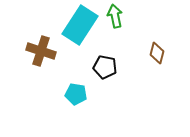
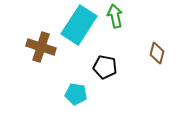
cyan rectangle: moved 1 px left
brown cross: moved 4 px up
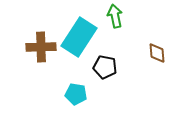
cyan rectangle: moved 12 px down
brown cross: rotated 20 degrees counterclockwise
brown diamond: rotated 20 degrees counterclockwise
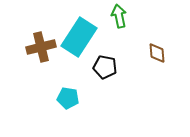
green arrow: moved 4 px right
brown cross: rotated 12 degrees counterclockwise
cyan pentagon: moved 8 px left, 4 px down
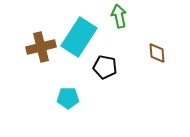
cyan pentagon: rotated 10 degrees counterclockwise
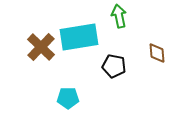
cyan rectangle: rotated 48 degrees clockwise
brown cross: rotated 32 degrees counterclockwise
black pentagon: moved 9 px right, 1 px up
